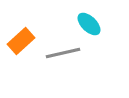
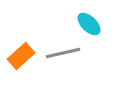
orange rectangle: moved 15 px down
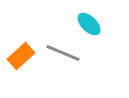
gray line: rotated 36 degrees clockwise
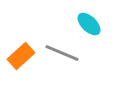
gray line: moved 1 px left
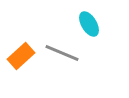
cyan ellipse: rotated 15 degrees clockwise
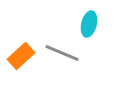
cyan ellipse: rotated 45 degrees clockwise
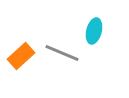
cyan ellipse: moved 5 px right, 7 px down
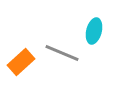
orange rectangle: moved 6 px down
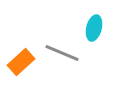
cyan ellipse: moved 3 px up
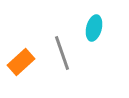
gray line: rotated 48 degrees clockwise
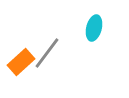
gray line: moved 15 px left; rotated 56 degrees clockwise
